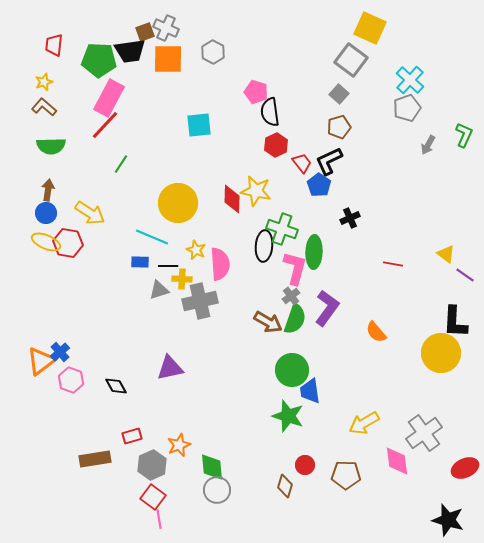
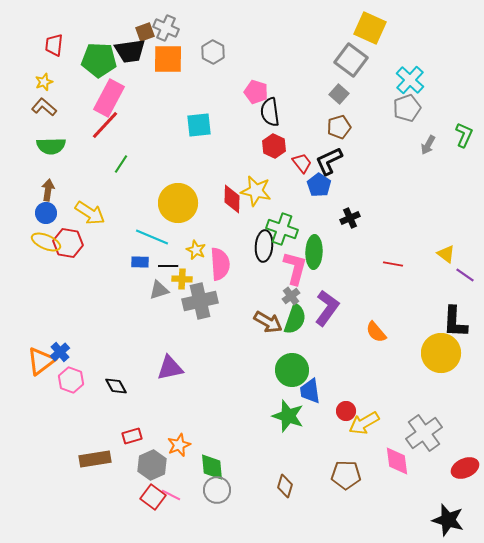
red hexagon at (276, 145): moved 2 px left, 1 px down; rotated 10 degrees counterclockwise
red circle at (305, 465): moved 41 px right, 54 px up
pink line at (159, 519): moved 12 px right, 24 px up; rotated 54 degrees counterclockwise
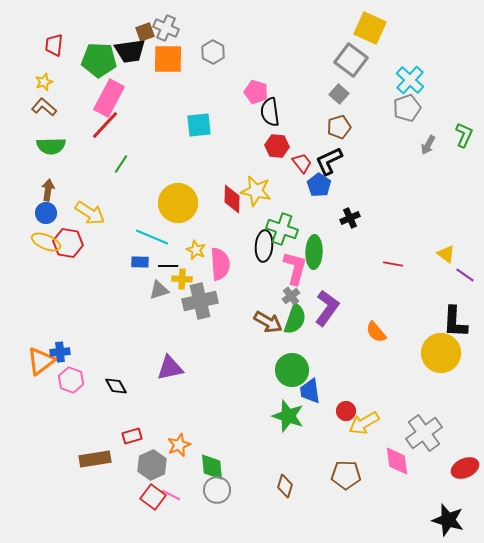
red hexagon at (274, 146): moved 3 px right; rotated 20 degrees counterclockwise
blue cross at (60, 352): rotated 36 degrees clockwise
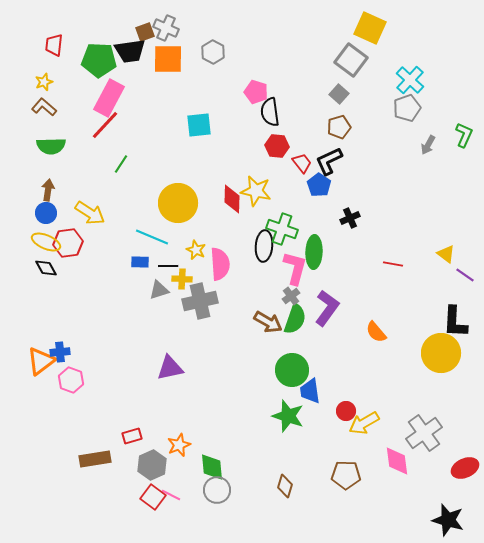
red hexagon at (68, 243): rotated 16 degrees counterclockwise
black diamond at (116, 386): moved 70 px left, 118 px up
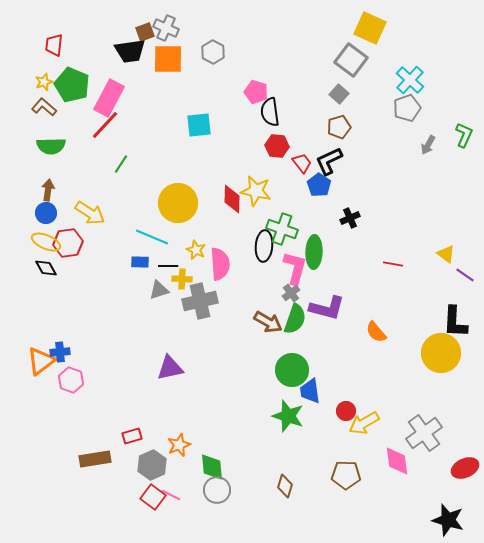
green pentagon at (99, 60): moved 27 px left, 25 px down; rotated 20 degrees clockwise
gray cross at (291, 296): moved 3 px up
purple L-shape at (327, 308): rotated 69 degrees clockwise
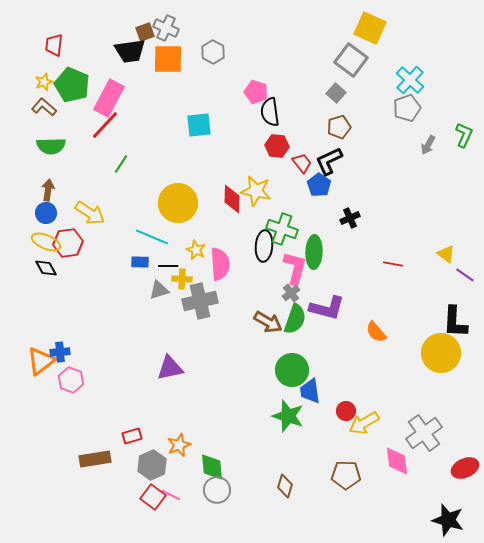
gray square at (339, 94): moved 3 px left, 1 px up
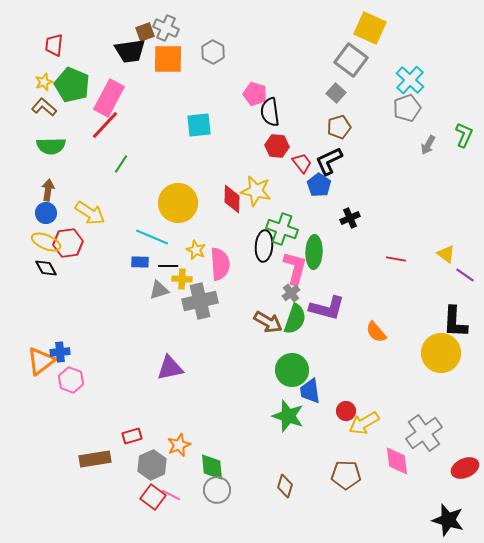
pink pentagon at (256, 92): moved 1 px left, 2 px down
red line at (393, 264): moved 3 px right, 5 px up
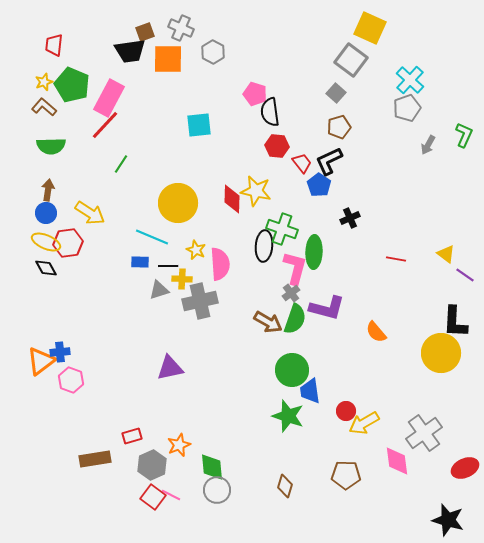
gray cross at (166, 28): moved 15 px right
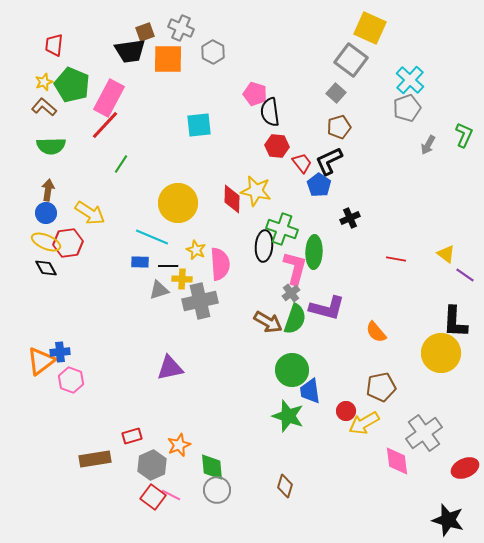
brown pentagon at (346, 475): moved 35 px right, 88 px up; rotated 12 degrees counterclockwise
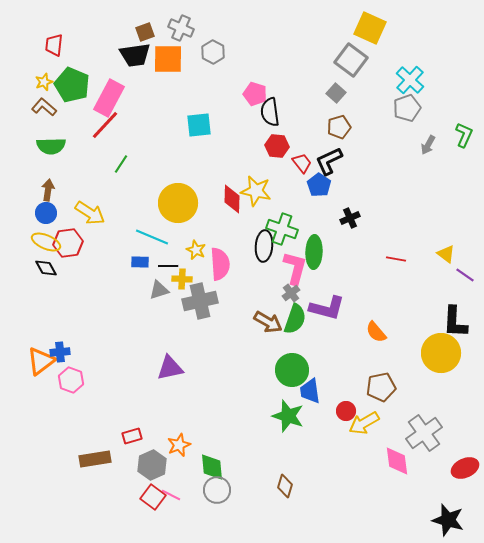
black trapezoid at (130, 51): moved 5 px right, 4 px down
